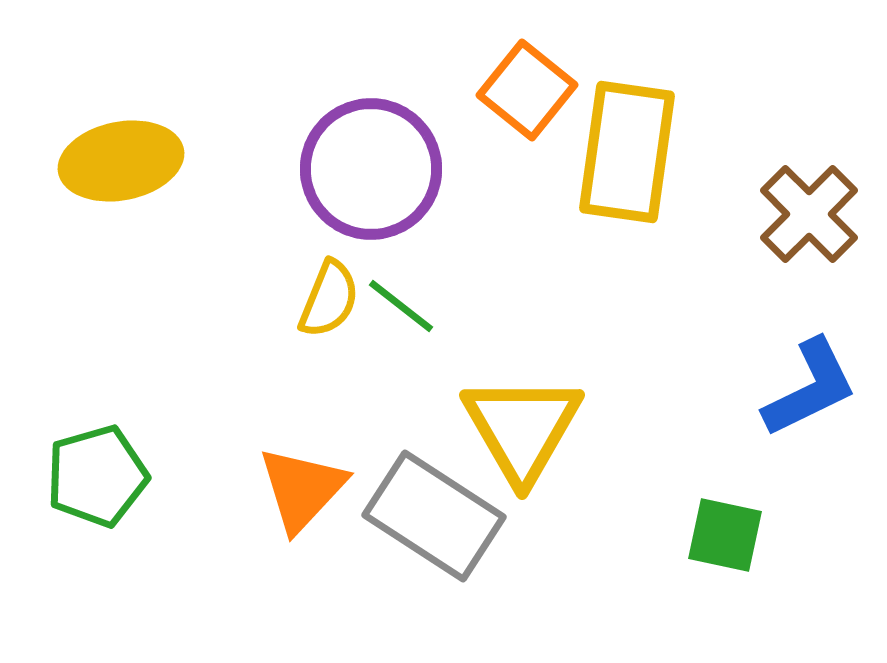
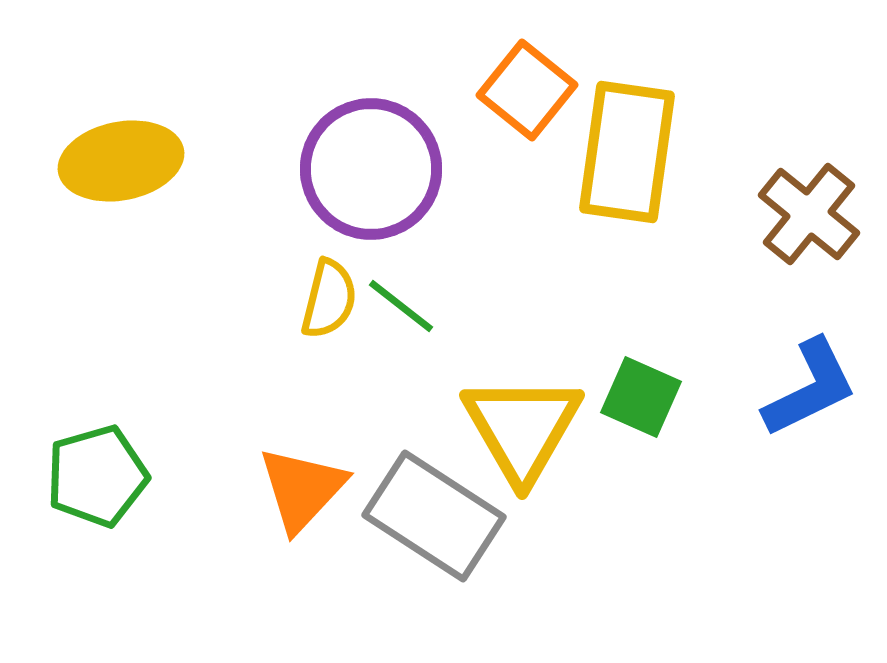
brown cross: rotated 6 degrees counterclockwise
yellow semicircle: rotated 8 degrees counterclockwise
green square: moved 84 px left, 138 px up; rotated 12 degrees clockwise
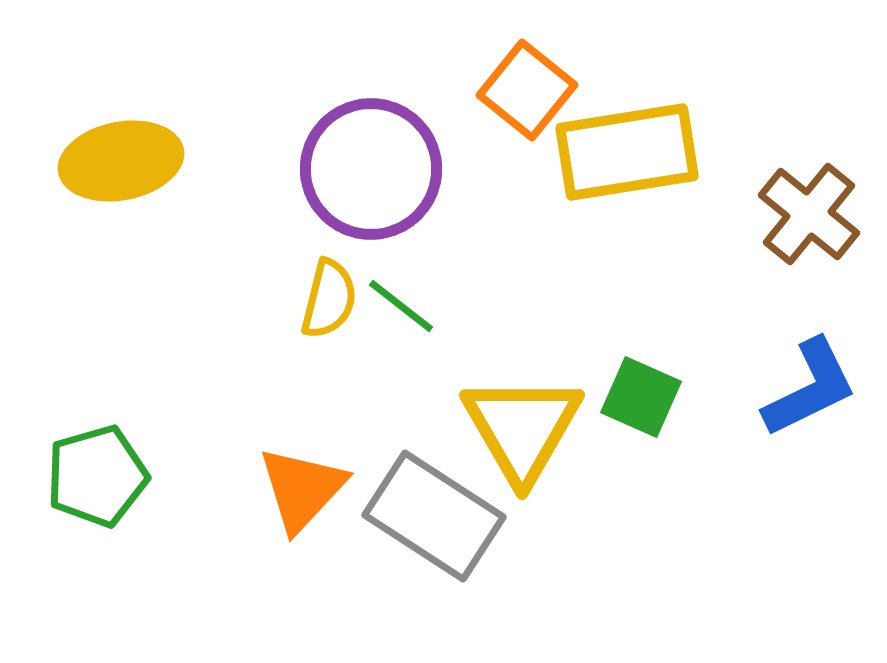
yellow rectangle: rotated 73 degrees clockwise
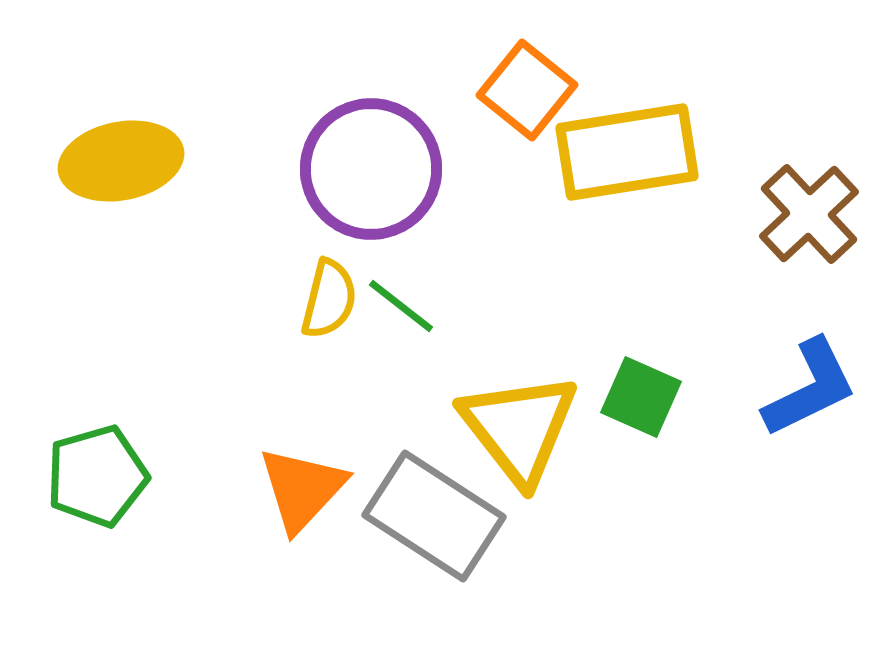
brown cross: rotated 8 degrees clockwise
yellow triangle: moved 3 px left; rotated 8 degrees counterclockwise
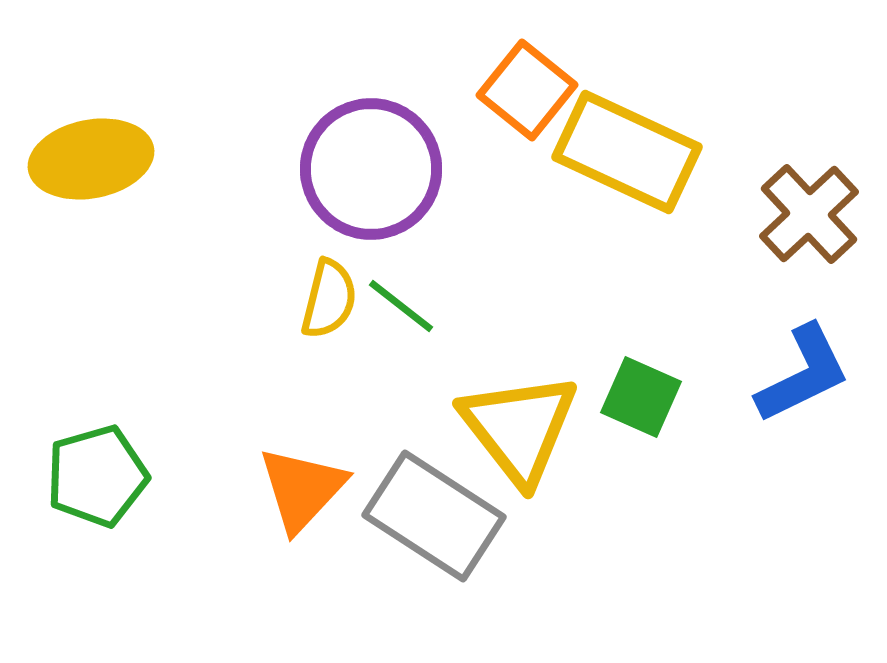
yellow rectangle: rotated 34 degrees clockwise
yellow ellipse: moved 30 px left, 2 px up
blue L-shape: moved 7 px left, 14 px up
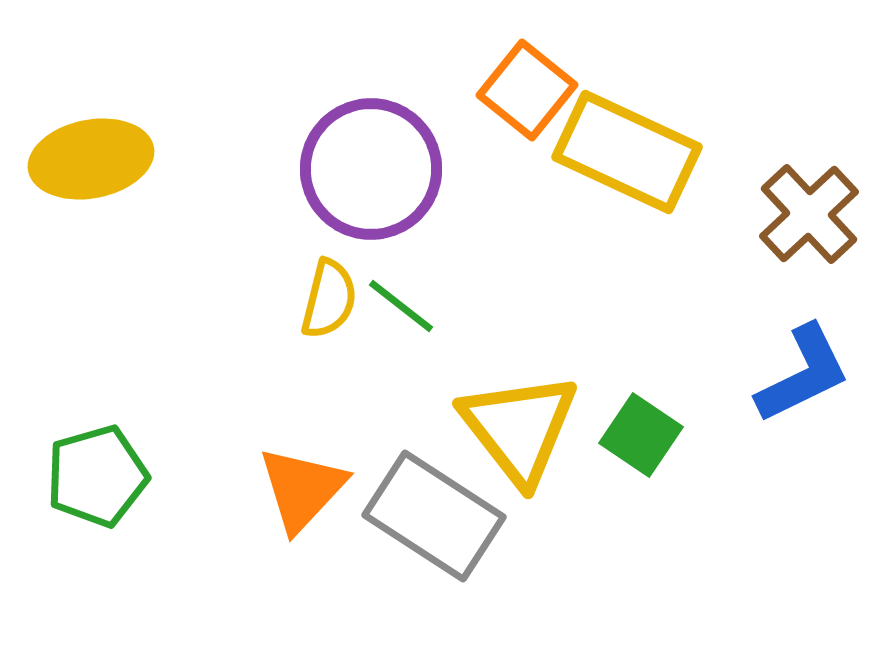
green square: moved 38 px down; rotated 10 degrees clockwise
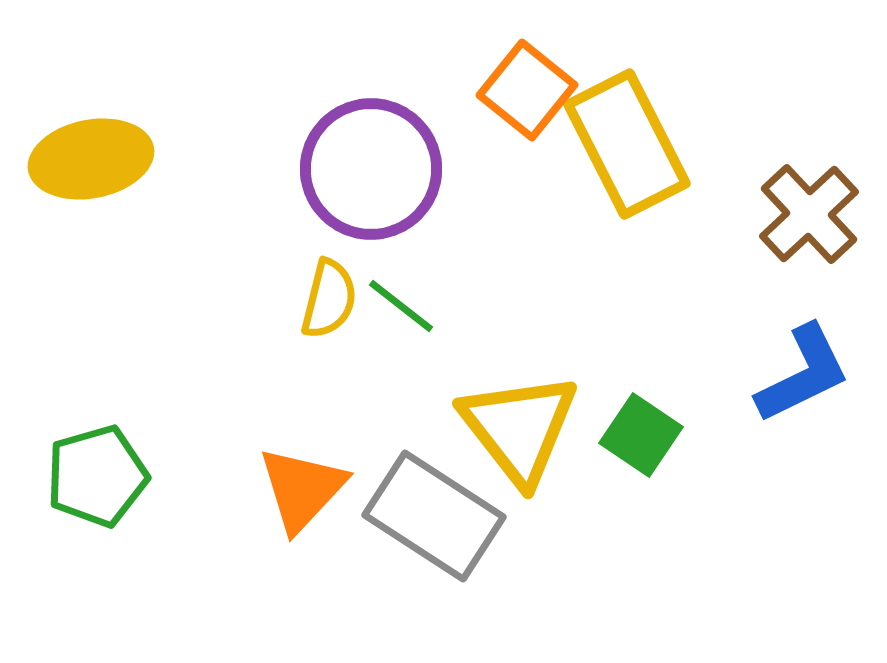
yellow rectangle: moved 8 px up; rotated 38 degrees clockwise
